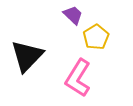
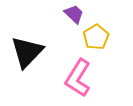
purple trapezoid: moved 1 px right, 1 px up
black triangle: moved 4 px up
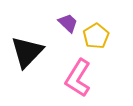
purple trapezoid: moved 6 px left, 9 px down
yellow pentagon: moved 1 px up
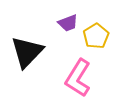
purple trapezoid: rotated 115 degrees clockwise
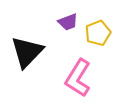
purple trapezoid: moved 1 px up
yellow pentagon: moved 2 px right, 3 px up; rotated 10 degrees clockwise
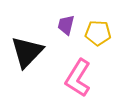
purple trapezoid: moved 2 px left, 3 px down; rotated 125 degrees clockwise
yellow pentagon: rotated 25 degrees clockwise
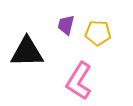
black triangle: rotated 45 degrees clockwise
pink L-shape: moved 1 px right, 3 px down
